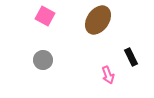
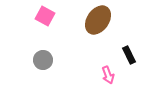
black rectangle: moved 2 px left, 2 px up
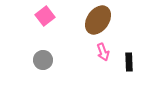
pink square: rotated 24 degrees clockwise
black rectangle: moved 7 px down; rotated 24 degrees clockwise
pink arrow: moved 5 px left, 23 px up
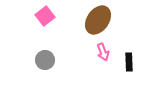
gray circle: moved 2 px right
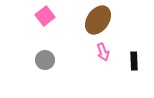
black rectangle: moved 5 px right, 1 px up
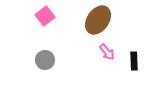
pink arrow: moved 4 px right; rotated 18 degrees counterclockwise
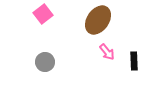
pink square: moved 2 px left, 2 px up
gray circle: moved 2 px down
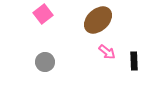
brown ellipse: rotated 12 degrees clockwise
pink arrow: rotated 12 degrees counterclockwise
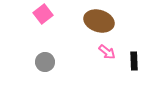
brown ellipse: moved 1 px right, 1 px down; rotated 60 degrees clockwise
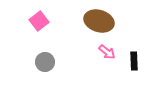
pink square: moved 4 px left, 7 px down
